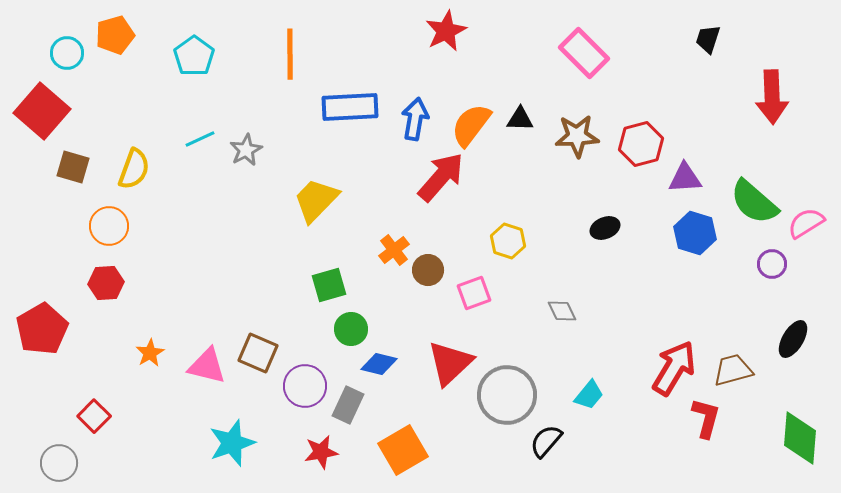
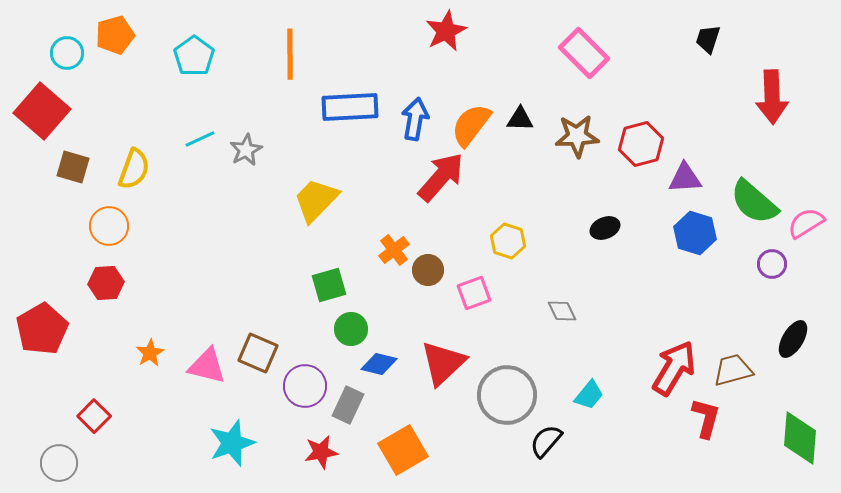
red triangle at (450, 363): moved 7 px left
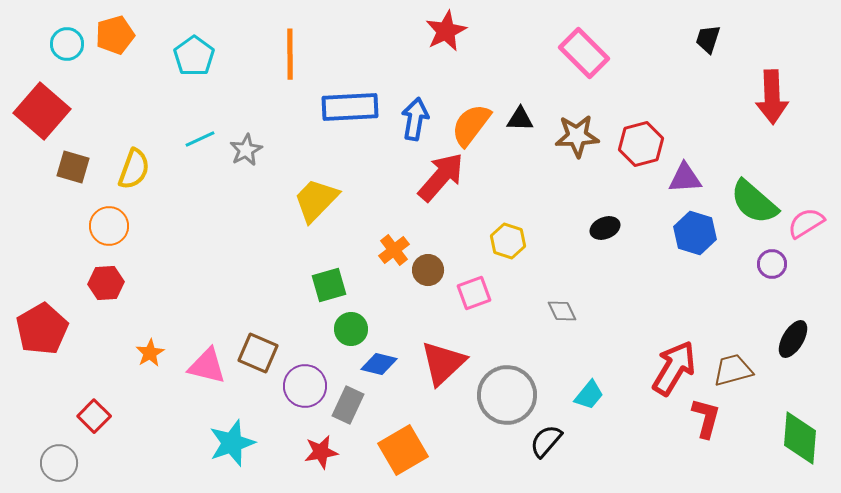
cyan circle at (67, 53): moved 9 px up
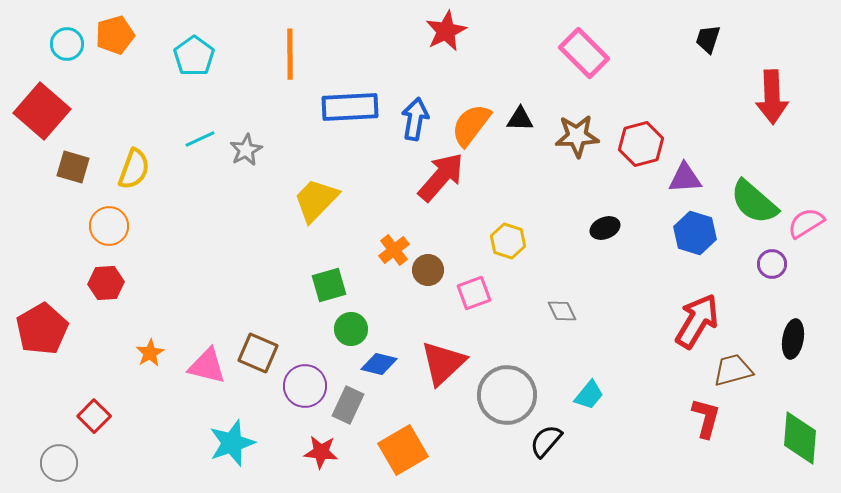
black ellipse at (793, 339): rotated 21 degrees counterclockwise
red arrow at (674, 368): moved 23 px right, 47 px up
red star at (321, 452): rotated 16 degrees clockwise
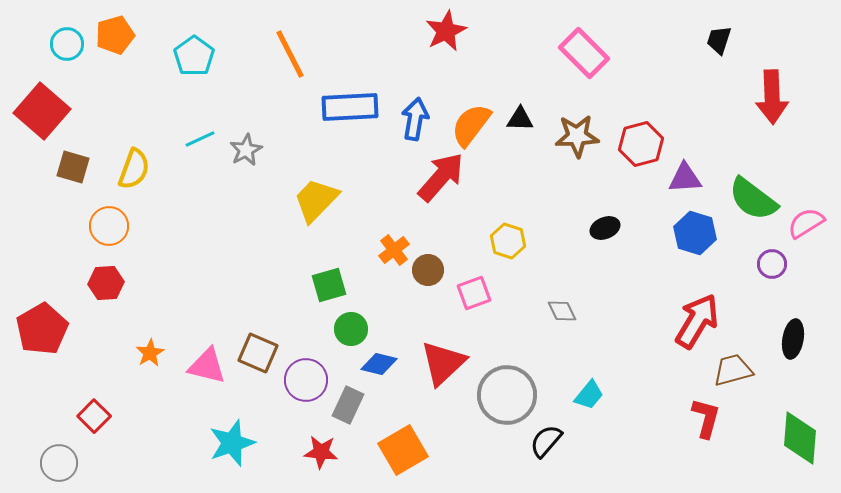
black trapezoid at (708, 39): moved 11 px right, 1 px down
orange line at (290, 54): rotated 27 degrees counterclockwise
green semicircle at (754, 202): moved 1 px left, 3 px up; rotated 4 degrees counterclockwise
purple circle at (305, 386): moved 1 px right, 6 px up
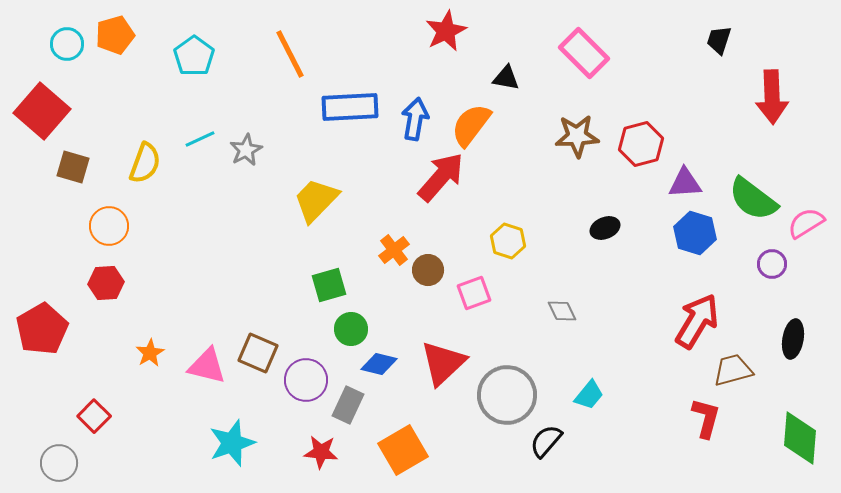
black triangle at (520, 119): moved 14 px left, 41 px up; rotated 8 degrees clockwise
yellow semicircle at (134, 169): moved 11 px right, 6 px up
purple triangle at (685, 178): moved 5 px down
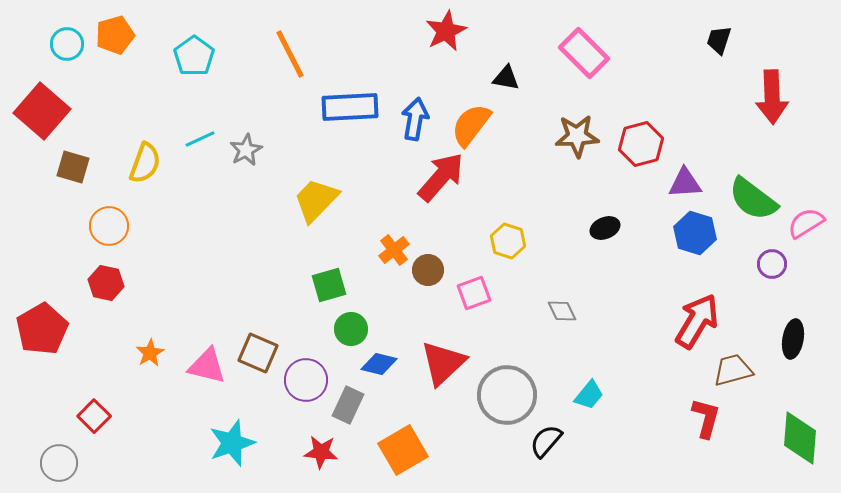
red hexagon at (106, 283): rotated 16 degrees clockwise
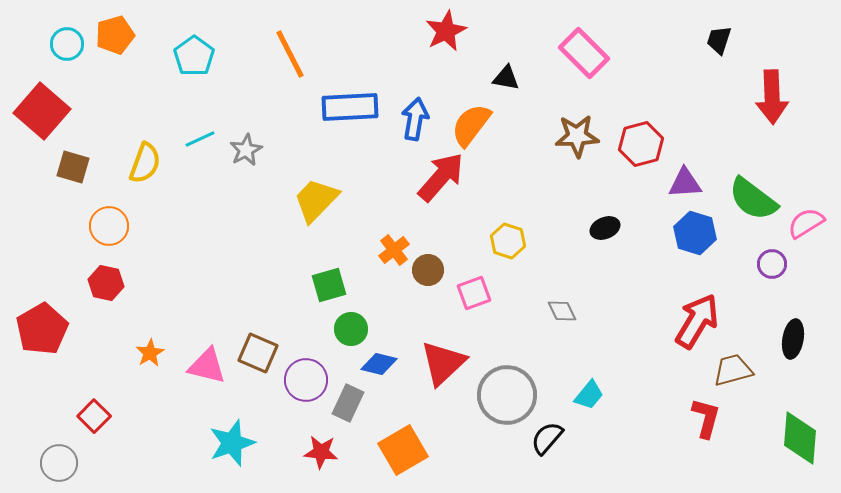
gray rectangle at (348, 405): moved 2 px up
black semicircle at (546, 441): moved 1 px right, 3 px up
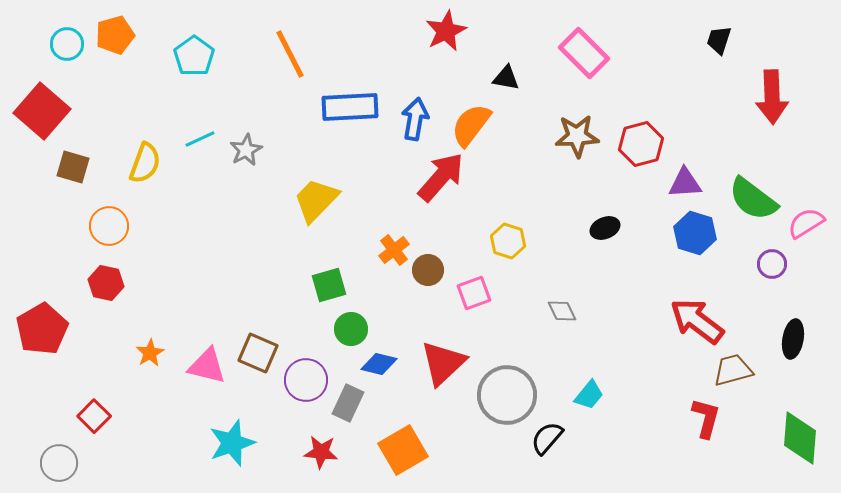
red arrow at (697, 321): rotated 84 degrees counterclockwise
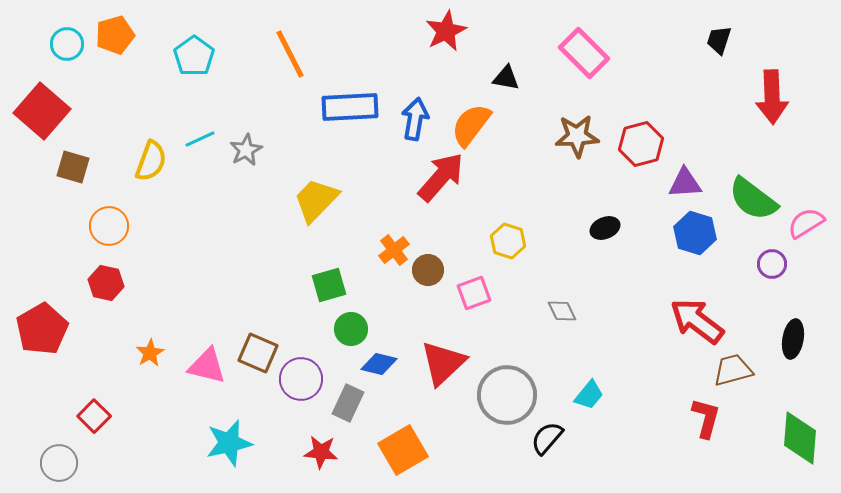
yellow semicircle at (145, 163): moved 6 px right, 2 px up
purple circle at (306, 380): moved 5 px left, 1 px up
cyan star at (232, 443): moved 3 px left; rotated 6 degrees clockwise
